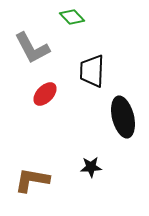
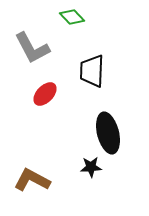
black ellipse: moved 15 px left, 16 px down
brown L-shape: rotated 18 degrees clockwise
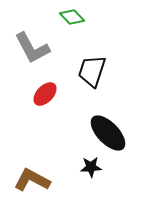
black trapezoid: rotated 16 degrees clockwise
black ellipse: rotated 30 degrees counterclockwise
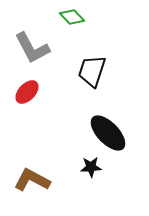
red ellipse: moved 18 px left, 2 px up
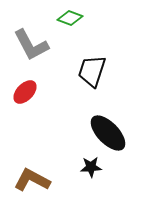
green diamond: moved 2 px left, 1 px down; rotated 25 degrees counterclockwise
gray L-shape: moved 1 px left, 3 px up
red ellipse: moved 2 px left
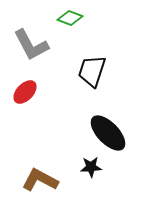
brown L-shape: moved 8 px right
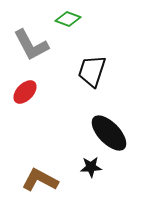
green diamond: moved 2 px left, 1 px down
black ellipse: moved 1 px right
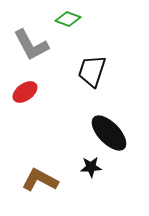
red ellipse: rotated 10 degrees clockwise
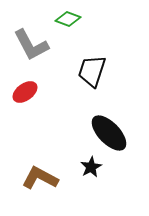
black star: rotated 25 degrees counterclockwise
brown L-shape: moved 2 px up
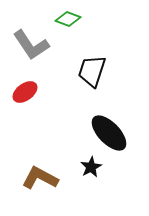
gray L-shape: rotated 6 degrees counterclockwise
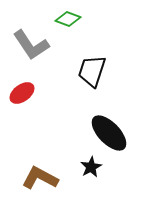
red ellipse: moved 3 px left, 1 px down
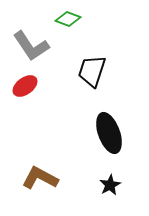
gray L-shape: moved 1 px down
red ellipse: moved 3 px right, 7 px up
black ellipse: rotated 24 degrees clockwise
black star: moved 19 px right, 18 px down
